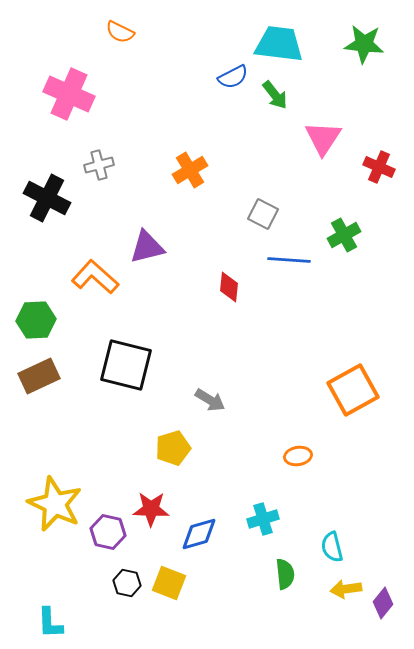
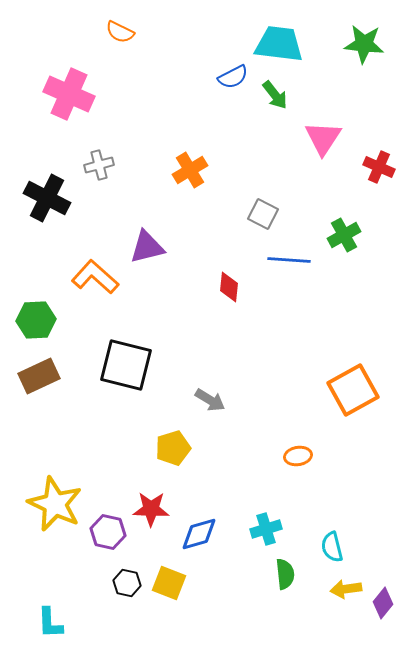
cyan cross: moved 3 px right, 10 px down
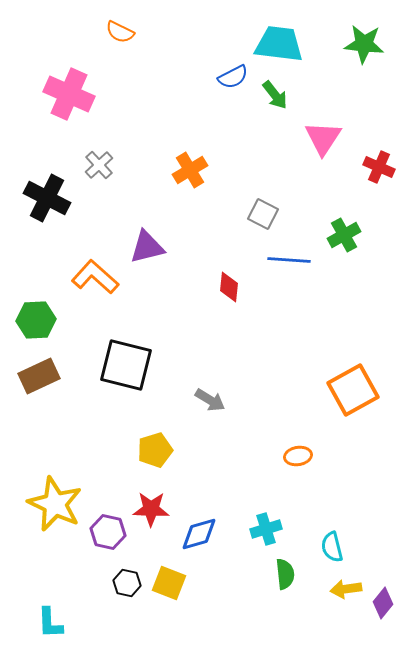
gray cross: rotated 28 degrees counterclockwise
yellow pentagon: moved 18 px left, 2 px down
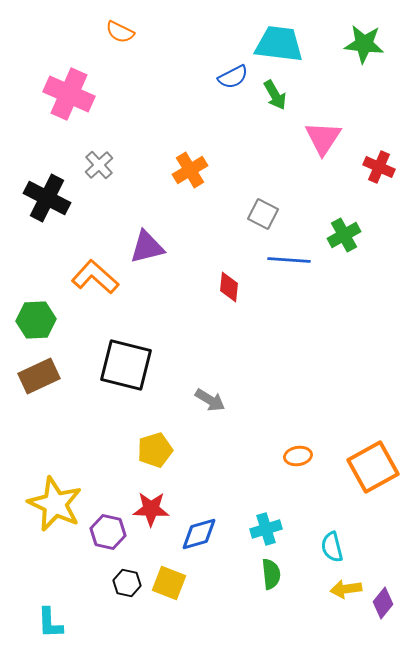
green arrow: rotated 8 degrees clockwise
orange square: moved 20 px right, 77 px down
green semicircle: moved 14 px left
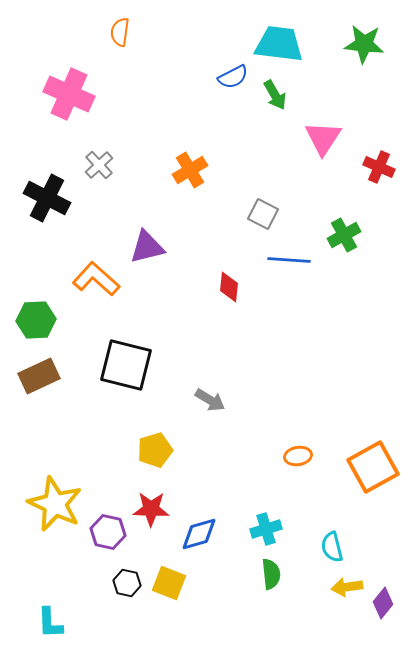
orange semicircle: rotated 72 degrees clockwise
orange L-shape: moved 1 px right, 2 px down
yellow arrow: moved 1 px right, 2 px up
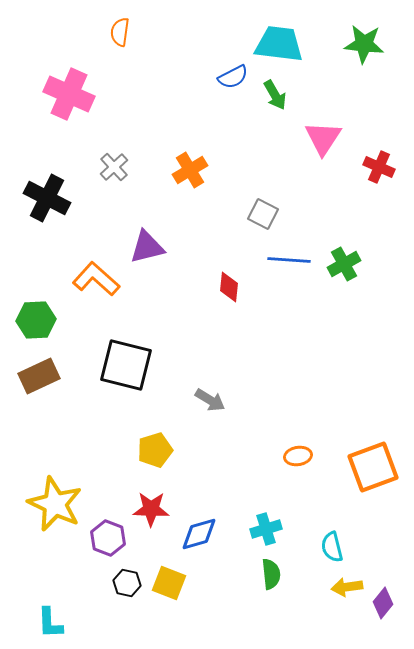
gray cross: moved 15 px right, 2 px down
green cross: moved 29 px down
orange square: rotated 9 degrees clockwise
purple hexagon: moved 6 px down; rotated 8 degrees clockwise
